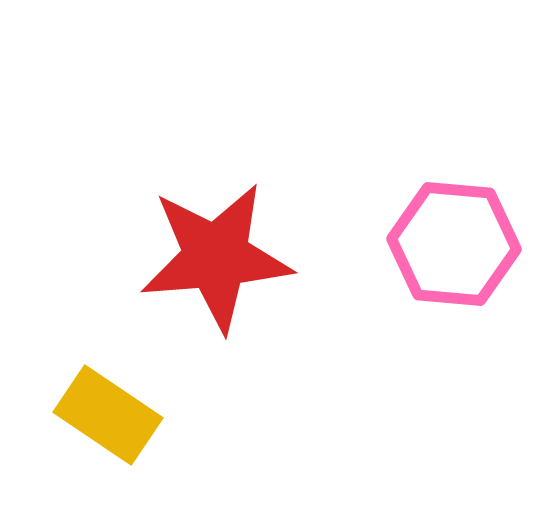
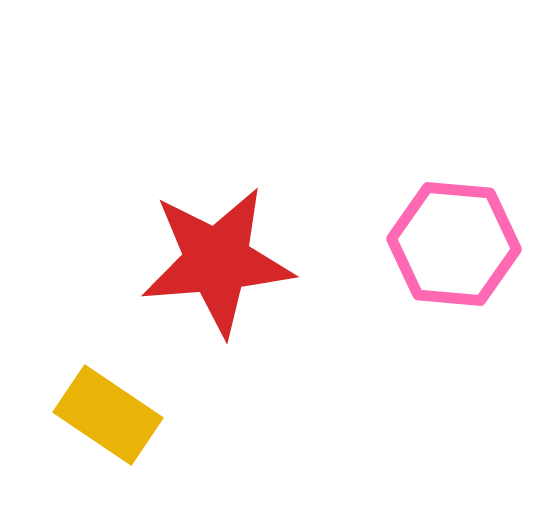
red star: moved 1 px right, 4 px down
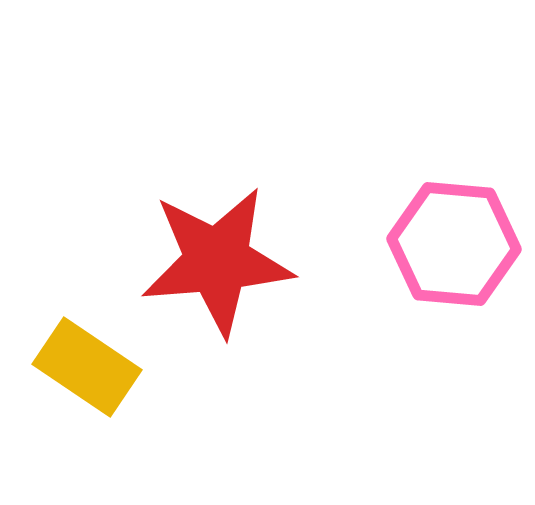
yellow rectangle: moved 21 px left, 48 px up
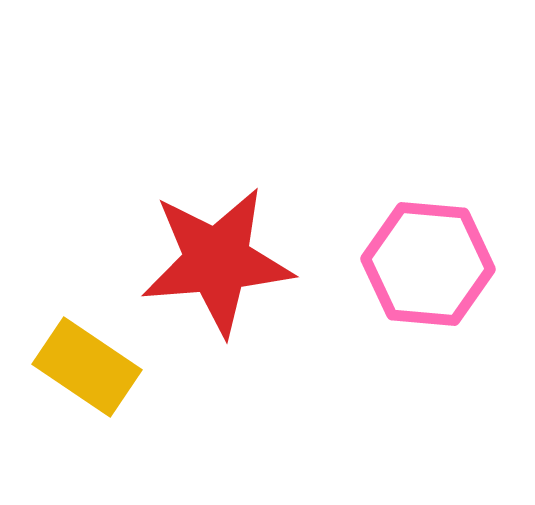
pink hexagon: moved 26 px left, 20 px down
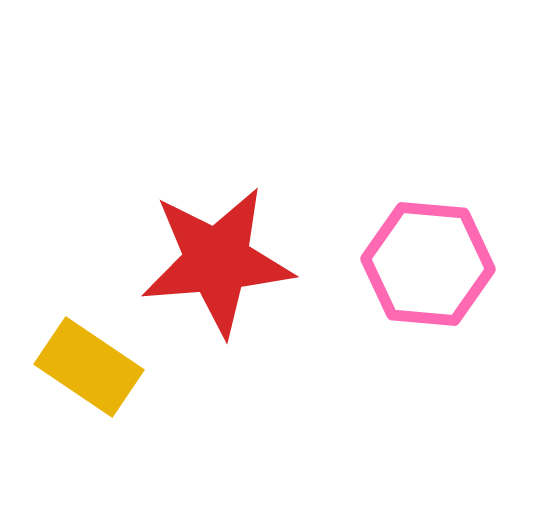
yellow rectangle: moved 2 px right
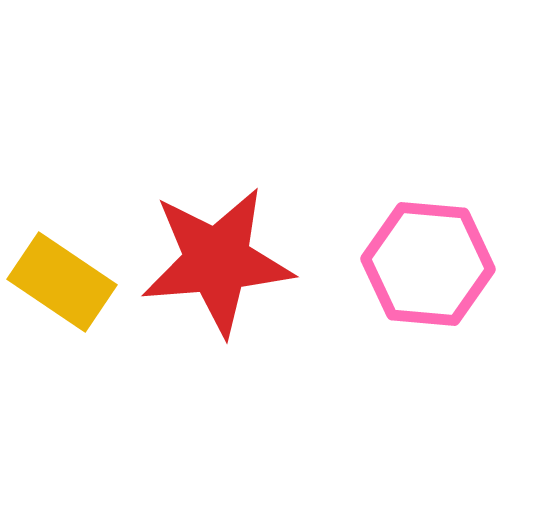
yellow rectangle: moved 27 px left, 85 px up
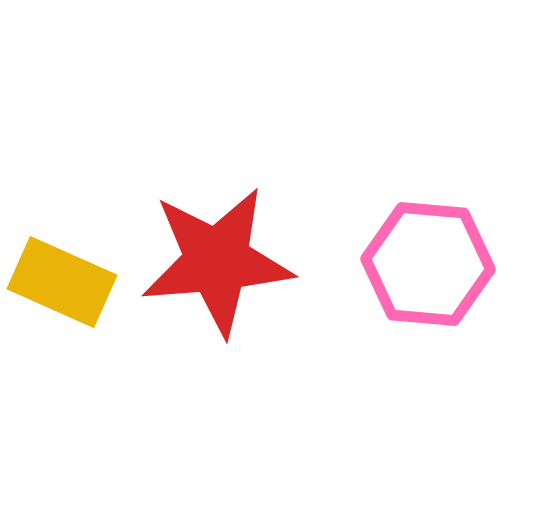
yellow rectangle: rotated 10 degrees counterclockwise
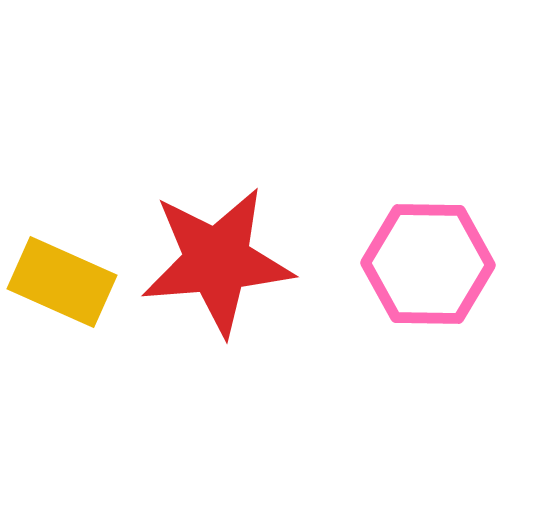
pink hexagon: rotated 4 degrees counterclockwise
